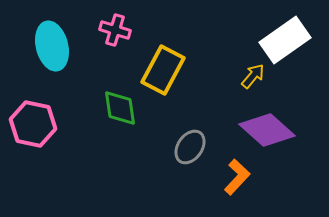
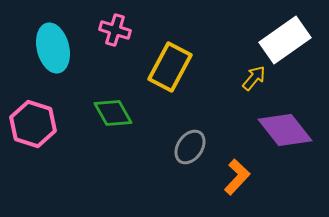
cyan ellipse: moved 1 px right, 2 px down
yellow rectangle: moved 7 px right, 3 px up
yellow arrow: moved 1 px right, 2 px down
green diamond: moved 7 px left, 5 px down; rotated 21 degrees counterclockwise
pink hexagon: rotated 6 degrees clockwise
purple diamond: moved 18 px right; rotated 10 degrees clockwise
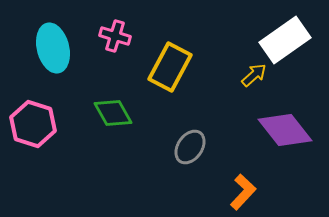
pink cross: moved 6 px down
yellow arrow: moved 3 px up; rotated 8 degrees clockwise
orange L-shape: moved 6 px right, 15 px down
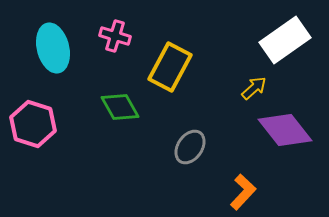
yellow arrow: moved 13 px down
green diamond: moved 7 px right, 6 px up
